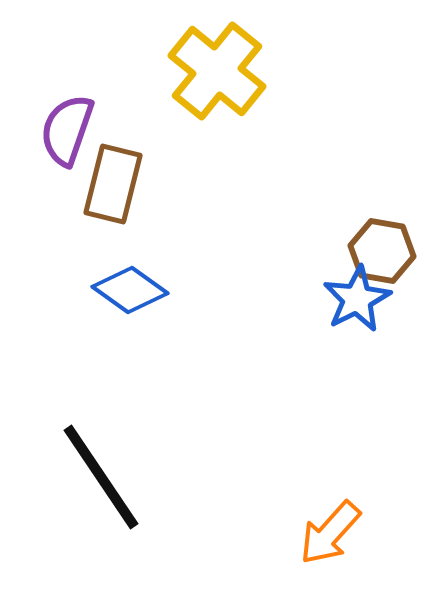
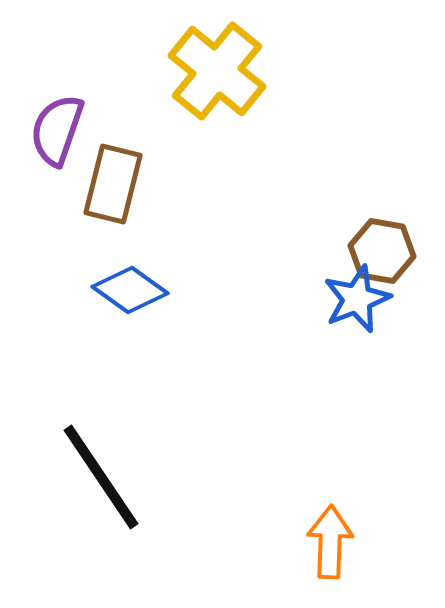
purple semicircle: moved 10 px left
blue star: rotated 6 degrees clockwise
orange arrow: moved 9 px down; rotated 140 degrees clockwise
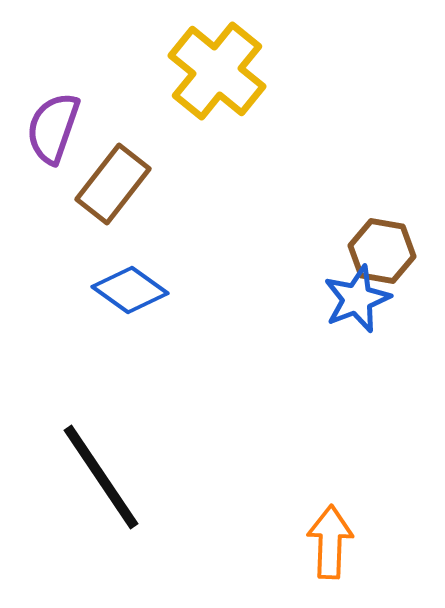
purple semicircle: moved 4 px left, 2 px up
brown rectangle: rotated 24 degrees clockwise
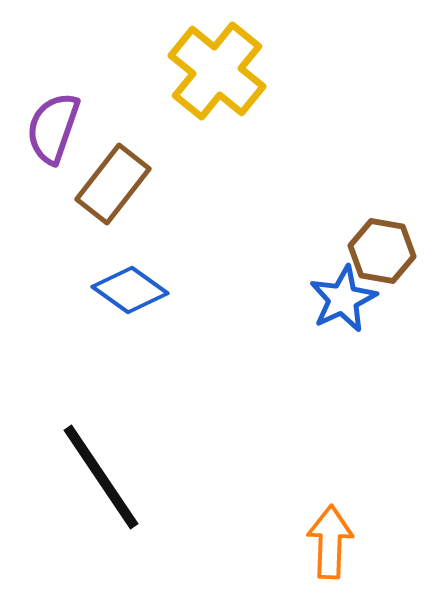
blue star: moved 14 px left; rotated 4 degrees counterclockwise
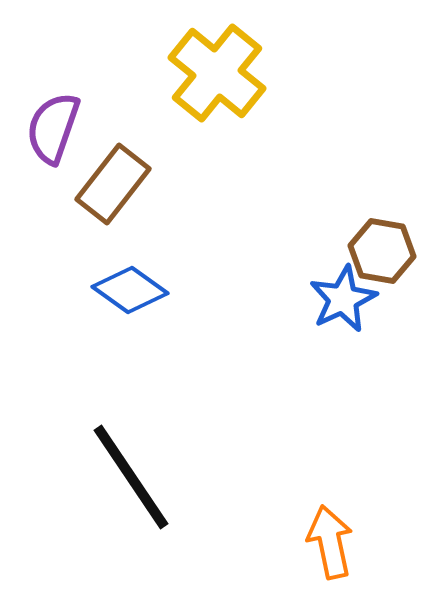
yellow cross: moved 2 px down
black line: moved 30 px right
orange arrow: rotated 14 degrees counterclockwise
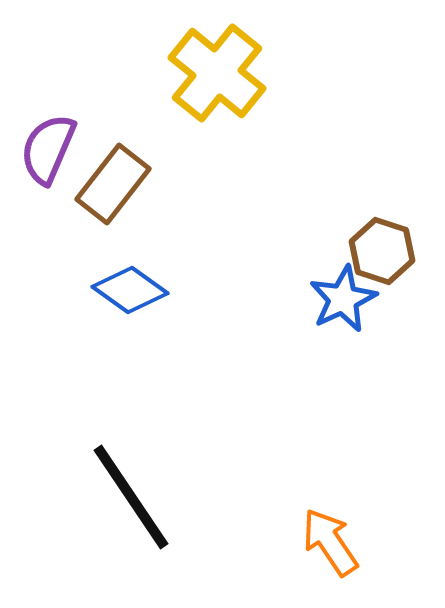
purple semicircle: moved 5 px left, 21 px down; rotated 4 degrees clockwise
brown hexagon: rotated 8 degrees clockwise
black line: moved 20 px down
orange arrow: rotated 22 degrees counterclockwise
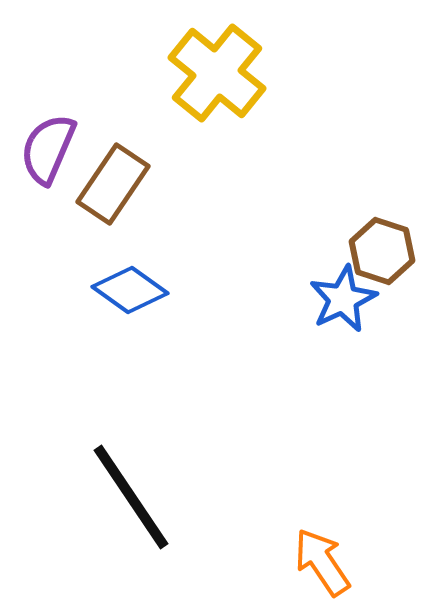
brown rectangle: rotated 4 degrees counterclockwise
orange arrow: moved 8 px left, 20 px down
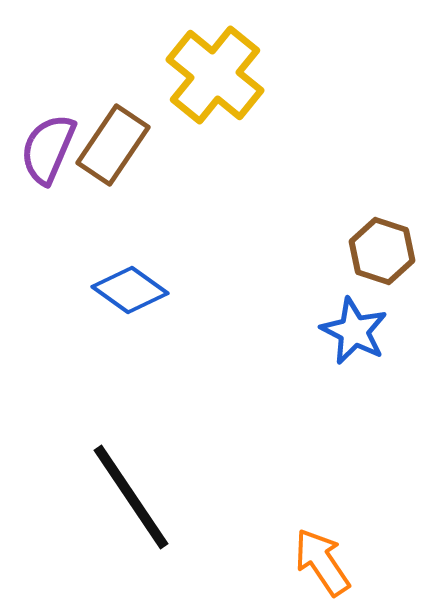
yellow cross: moved 2 px left, 2 px down
brown rectangle: moved 39 px up
blue star: moved 11 px right, 32 px down; rotated 20 degrees counterclockwise
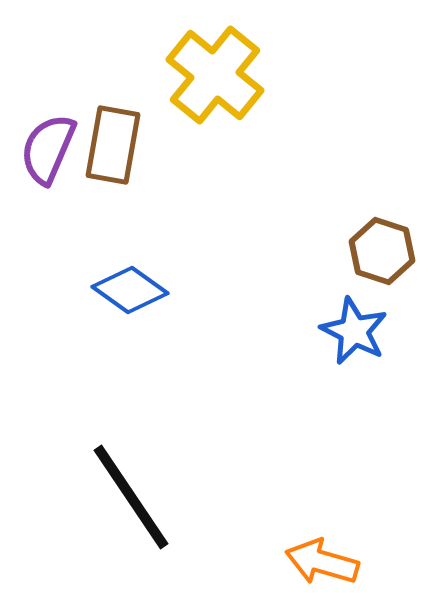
brown rectangle: rotated 24 degrees counterclockwise
orange arrow: rotated 40 degrees counterclockwise
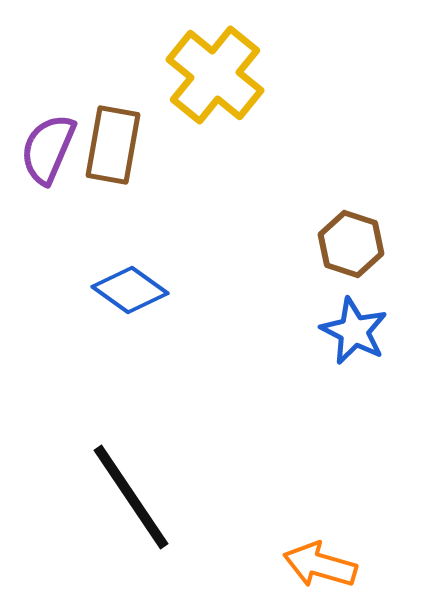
brown hexagon: moved 31 px left, 7 px up
orange arrow: moved 2 px left, 3 px down
